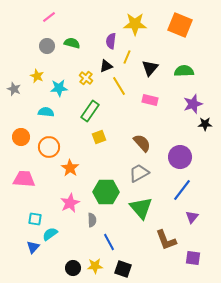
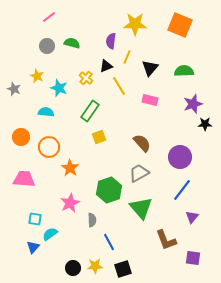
cyan star at (59, 88): rotated 24 degrees clockwise
green hexagon at (106, 192): moved 3 px right, 2 px up; rotated 20 degrees counterclockwise
black square at (123, 269): rotated 36 degrees counterclockwise
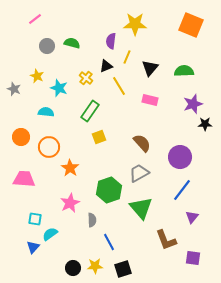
pink line at (49, 17): moved 14 px left, 2 px down
orange square at (180, 25): moved 11 px right
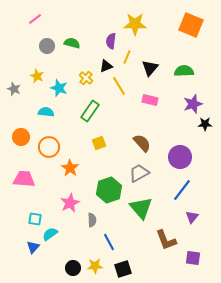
yellow square at (99, 137): moved 6 px down
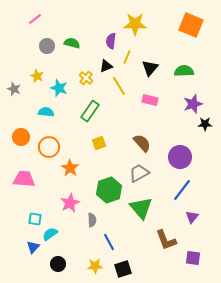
black circle at (73, 268): moved 15 px left, 4 px up
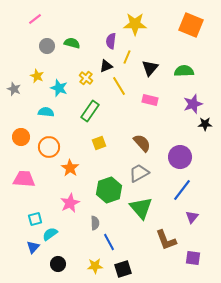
cyan square at (35, 219): rotated 24 degrees counterclockwise
gray semicircle at (92, 220): moved 3 px right, 3 px down
